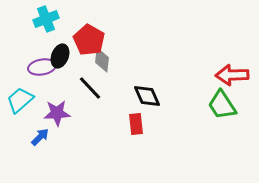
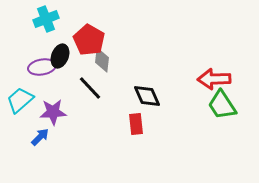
red arrow: moved 18 px left, 4 px down
purple star: moved 4 px left, 1 px up
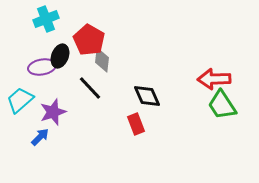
purple star: rotated 16 degrees counterclockwise
red rectangle: rotated 15 degrees counterclockwise
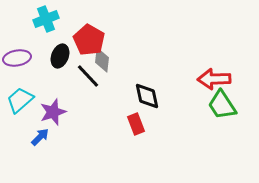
purple ellipse: moved 25 px left, 9 px up
black line: moved 2 px left, 12 px up
black diamond: rotated 12 degrees clockwise
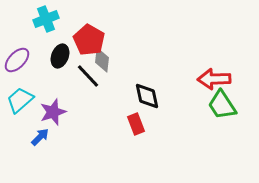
purple ellipse: moved 2 px down; rotated 36 degrees counterclockwise
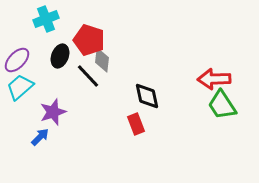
red pentagon: rotated 12 degrees counterclockwise
cyan trapezoid: moved 13 px up
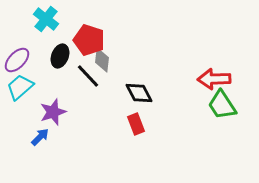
cyan cross: rotated 30 degrees counterclockwise
black diamond: moved 8 px left, 3 px up; rotated 16 degrees counterclockwise
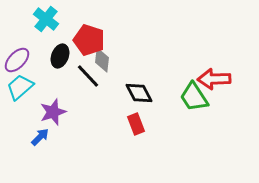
green trapezoid: moved 28 px left, 8 px up
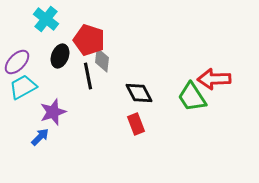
purple ellipse: moved 2 px down
black line: rotated 32 degrees clockwise
cyan trapezoid: moved 3 px right; rotated 12 degrees clockwise
green trapezoid: moved 2 px left
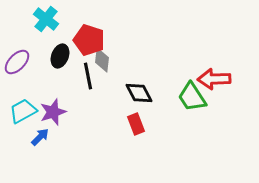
cyan trapezoid: moved 24 px down
